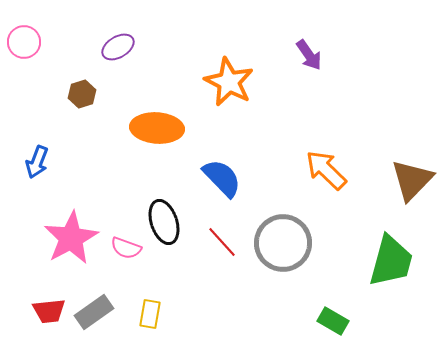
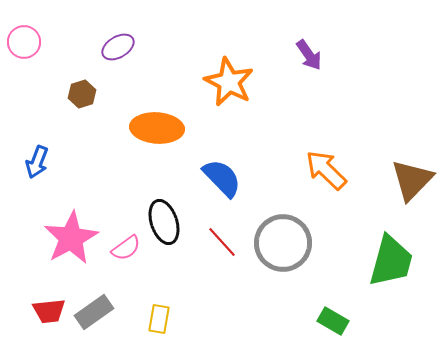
pink semicircle: rotated 56 degrees counterclockwise
yellow rectangle: moved 9 px right, 5 px down
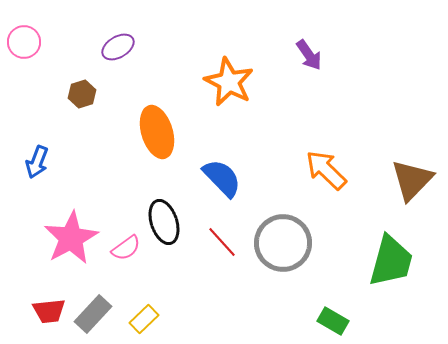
orange ellipse: moved 4 px down; rotated 69 degrees clockwise
gray rectangle: moved 1 px left, 2 px down; rotated 12 degrees counterclockwise
yellow rectangle: moved 15 px left; rotated 36 degrees clockwise
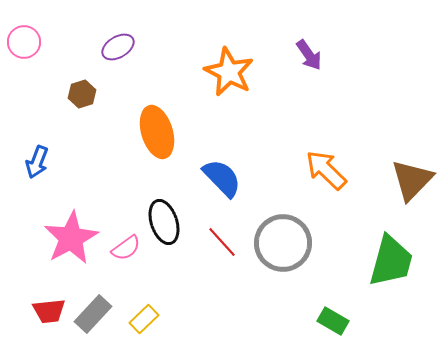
orange star: moved 10 px up
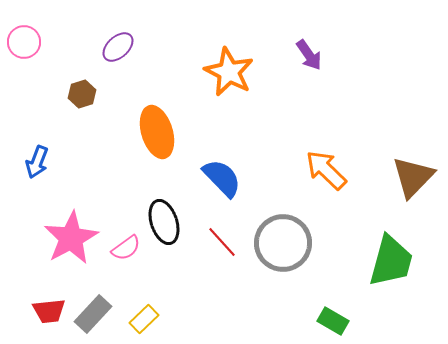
purple ellipse: rotated 12 degrees counterclockwise
brown triangle: moved 1 px right, 3 px up
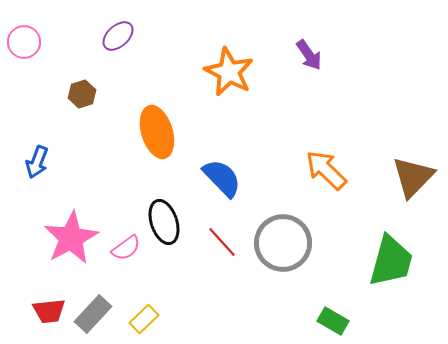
purple ellipse: moved 11 px up
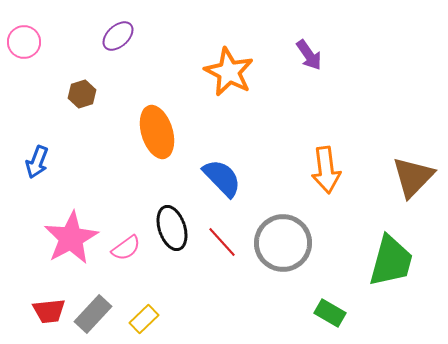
orange arrow: rotated 141 degrees counterclockwise
black ellipse: moved 8 px right, 6 px down
green rectangle: moved 3 px left, 8 px up
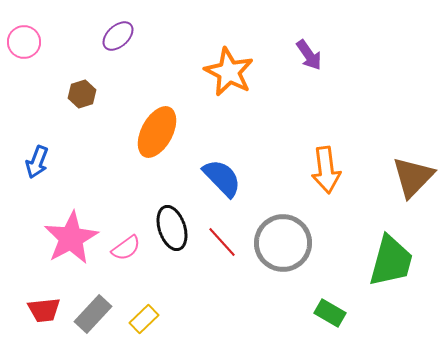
orange ellipse: rotated 45 degrees clockwise
red trapezoid: moved 5 px left, 1 px up
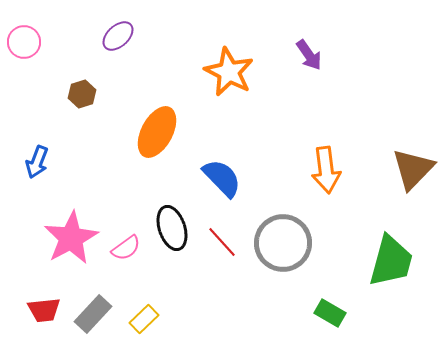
brown triangle: moved 8 px up
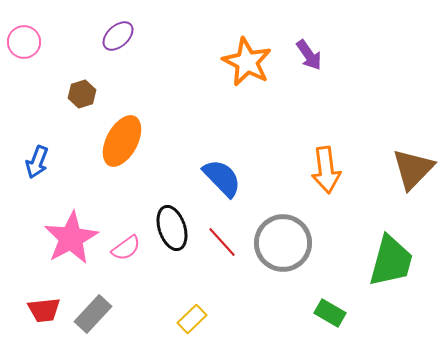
orange star: moved 18 px right, 10 px up
orange ellipse: moved 35 px left, 9 px down
yellow rectangle: moved 48 px right
